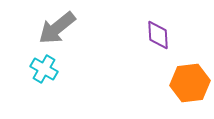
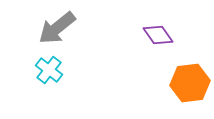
purple diamond: rotated 32 degrees counterclockwise
cyan cross: moved 5 px right, 1 px down; rotated 8 degrees clockwise
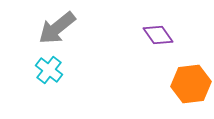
orange hexagon: moved 1 px right, 1 px down
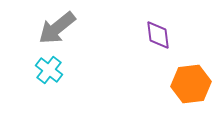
purple diamond: rotated 28 degrees clockwise
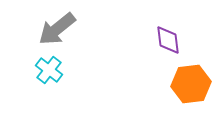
gray arrow: moved 1 px down
purple diamond: moved 10 px right, 5 px down
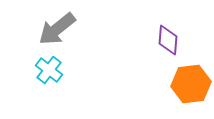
purple diamond: rotated 12 degrees clockwise
